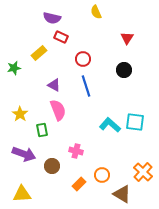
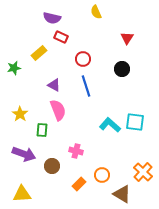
black circle: moved 2 px left, 1 px up
green rectangle: rotated 16 degrees clockwise
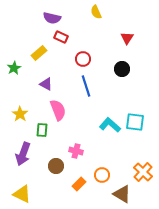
green star: rotated 16 degrees counterclockwise
purple triangle: moved 8 px left, 1 px up
purple arrow: moved 1 px left; rotated 90 degrees clockwise
brown circle: moved 4 px right
yellow triangle: rotated 30 degrees clockwise
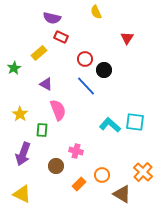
red circle: moved 2 px right
black circle: moved 18 px left, 1 px down
blue line: rotated 25 degrees counterclockwise
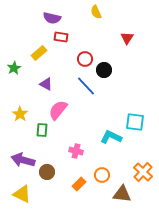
red rectangle: rotated 16 degrees counterclockwise
pink semicircle: rotated 120 degrees counterclockwise
cyan L-shape: moved 1 px right, 12 px down; rotated 15 degrees counterclockwise
purple arrow: moved 6 px down; rotated 85 degrees clockwise
brown circle: moved 9 px left, 6 px down
brown triangle: rotated 24 degrees counterclockwise
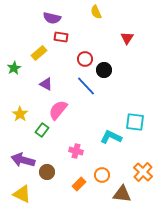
green rectangle: rotated 32 degrees clockwise
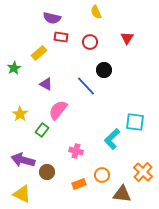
red circle: moved 5 px right, 17 px up
cyan L-shape: moved 1 px right, 2 px down; rotated 70 degrees counterclockwise
orange rectangle: rotated 24 degrees clockwise
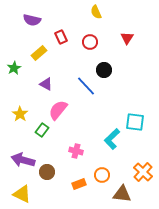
purple semicircle: moved 20 px left, 2 px down
red rectangle: rotated 56 degrees clockwise
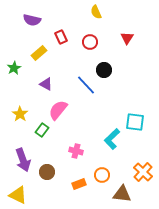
blue line: moved 1 px up
purple arrow: rotated 125 degrees counterclockwise
yellow triangle: moved 4 px left, 1 px down
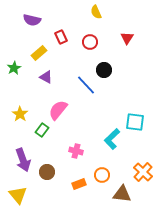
purple triangle: moved 7 px up
yellow triangle: rotated 24 degrees clockwise
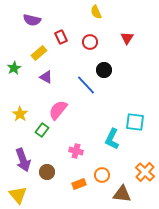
cyan L-shape: rotated 20 degrees counterclockwise
orange cross: moved 2 px right
